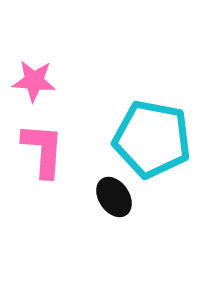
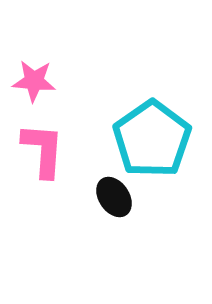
cyan pentagon: rotated 26 degrees clockwise
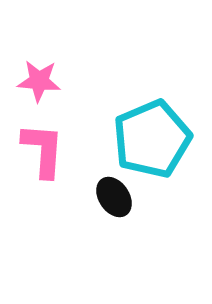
pink star: moved 5 px right
cyan pentagon: rotated 12 degrees clockwise
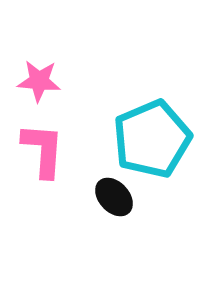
black ellipse: rotated 9 degrees counterclockwise
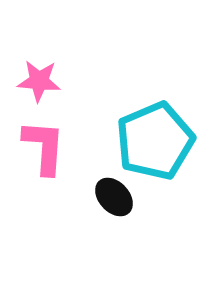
cyan pentagon: moved 3 px right, 2 px down
pink L-shape: moved 1 px right, 3 px up
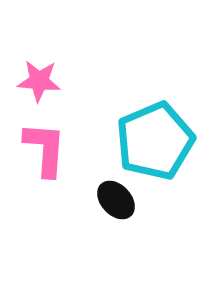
pink L-shape: moved 1 px right, 2 px down
black ellipse: moved 2 px right, 3 px down
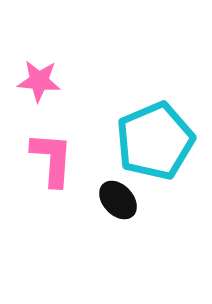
pink L-shape: moved 7 px right, 10 px down
black ellipse: moved 2 px right
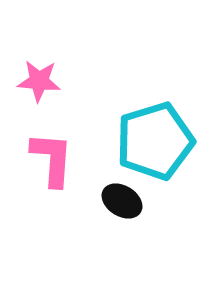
cyan pentagon: rotated 6 degrees clockwise
black ellipse: moved 4 px right, 1 px down; rotated 15 degrees counterclockwise
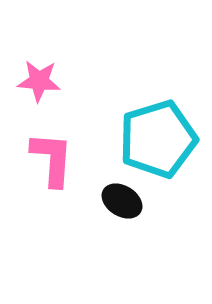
cyan pentagon: moved 3 px right, 2 px up
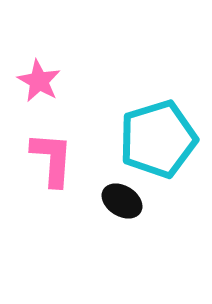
pink star: rotated 24 degrees clockwise
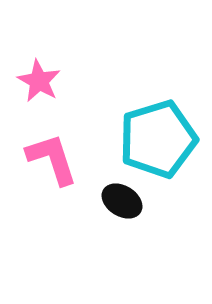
pink L-shape: rotated 22 degrees counterclockwise
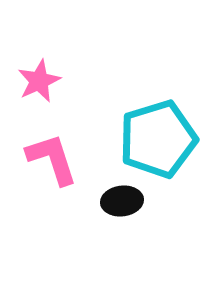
pink star: rotated 18 degrees clockwise
black ellipse: rotated 39 degrees counterclockwise
